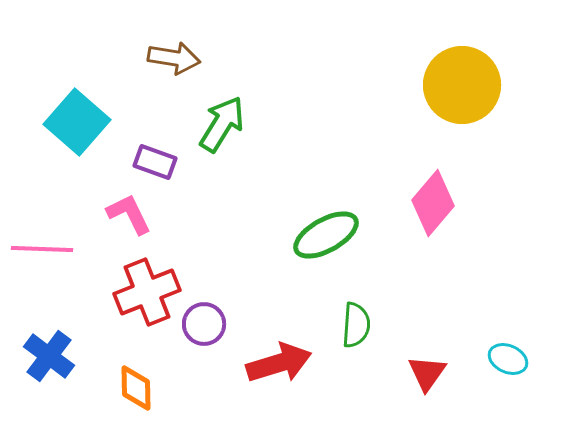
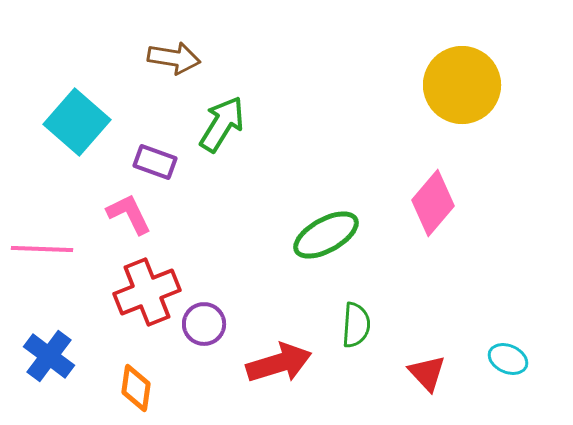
red triangle: rotated 18 degrees counterclockwise
orange diamond: rotated 9 degrees clockwise
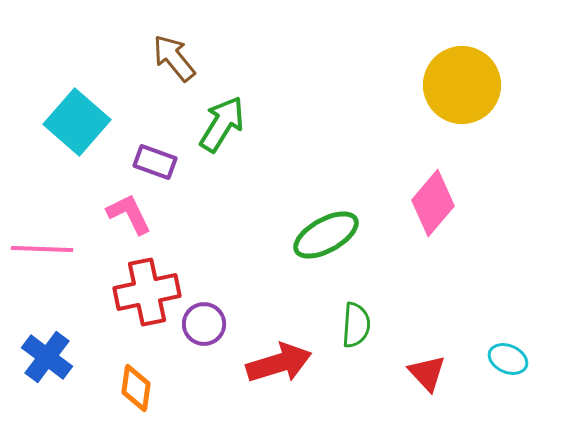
brown arrow: rotated 138 degrees counterclockwise
red cross: rotated 10 degrees clockwise
blue cross: moved 2 px left, 1 px down
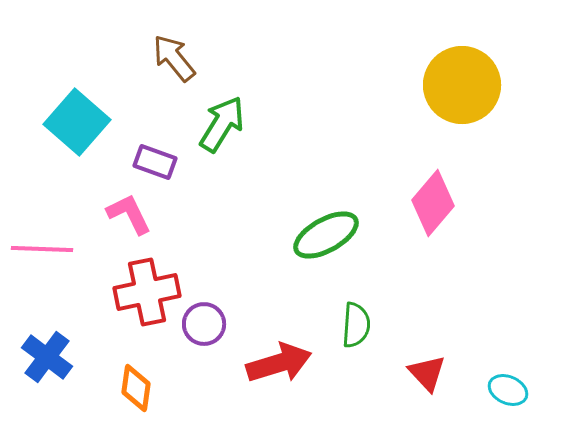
cyan ellipse: moved 31 px down
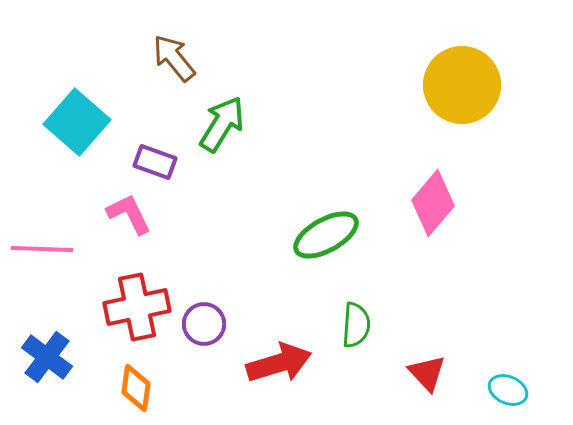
red cross: moved 10 px left, 15 px down
